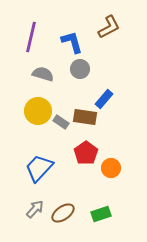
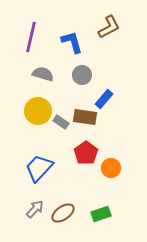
gray circle: moved 2 px right, 6 px down
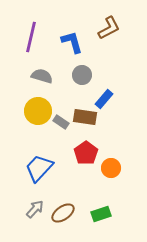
brown L-shape: moved 1 px down
gray semicircle: moved 1 px left, 2 px down
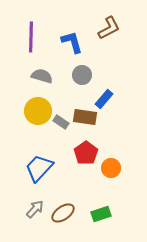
purple line: rotated 12 degrees counterclockwise
